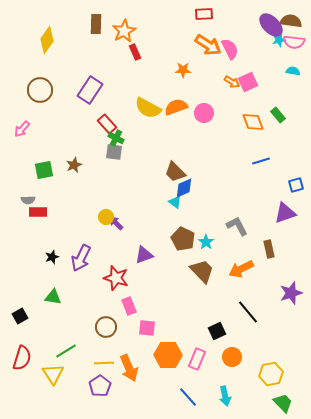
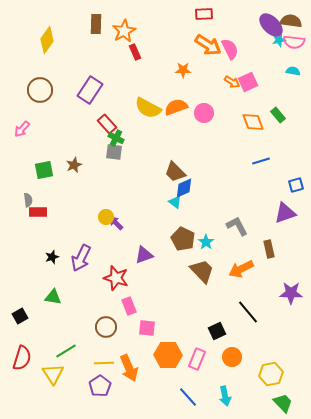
gray semicircle at (28, 200): rotated 96 degrees counterclockwise
purple star at (291, 293): rotated 20 degrees clockwise
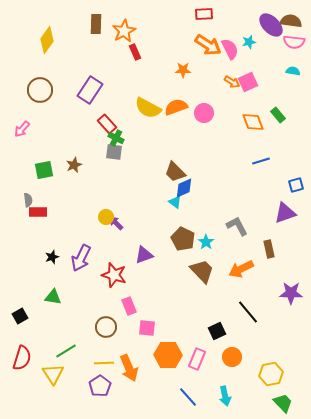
cyan star at (279, 40): moved 30 px left, 2 px down
red star at (116, 278): moved 2 px left, 3 px up
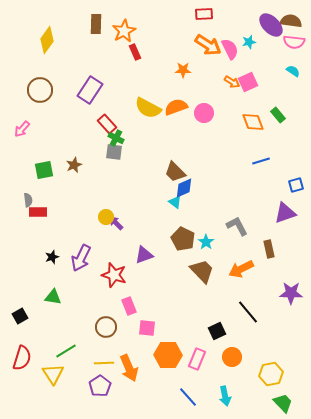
cyan semicircle at (293, 71): rotated 24 degrees clockwise
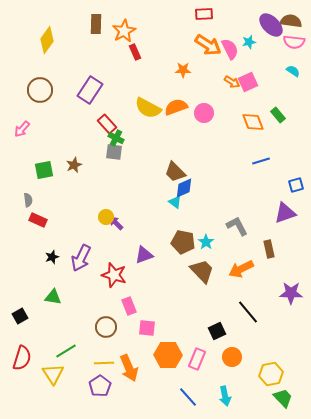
red rectangle at (38, 212): moved 8 px down; rotated 24 degrees clockwise
brown pentagon at (183, 239): moved 3 px down; rotated 15 degrees counterclockwise
green trapezoid at (283, 403): moved 5 px up
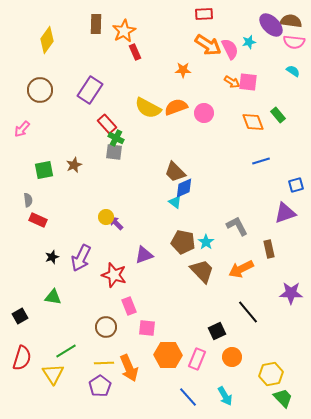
pink square at (248, 82): rotated 30 degrees clockwise
cyan arrow at (225, 396): rotated 18 degrees counterclockwise
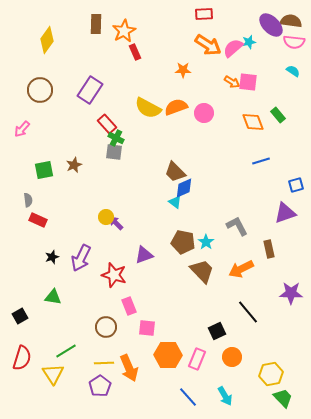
pink semicircle at (230, 49): moved 3 px right, 1 px up; rotated 105 degrees counterclockwise
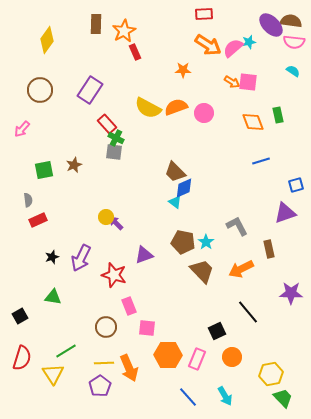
green rectangle at (278, 115): rotated 28 degrees clockwise
red rectangle at (38, 220): rotated 48 degrees counterclockwise
